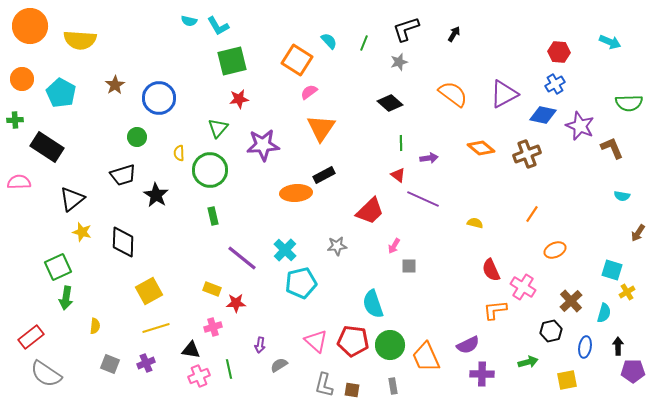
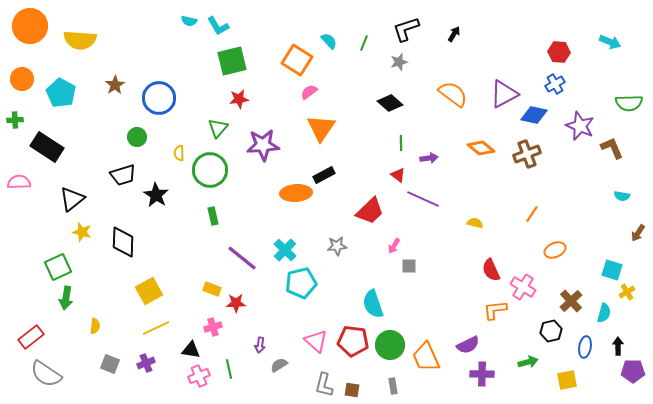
blue diamond at (543, 115): moved 9 px left
yellow line at (156, 328): rotated 8 degrees counterclockwise
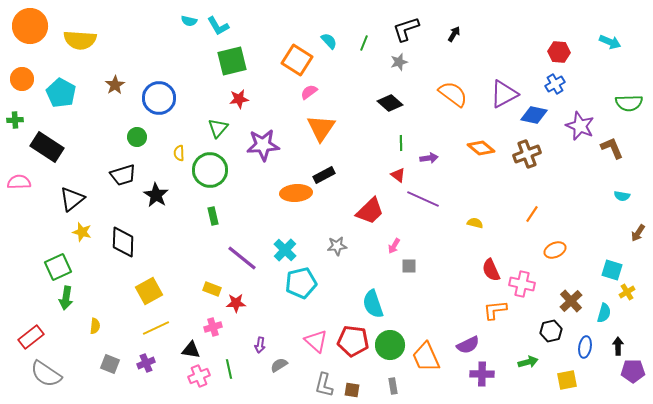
pink cross at (523, 287): moved 1 px left, 3 px up; rotated 20 degrees counterclockwise
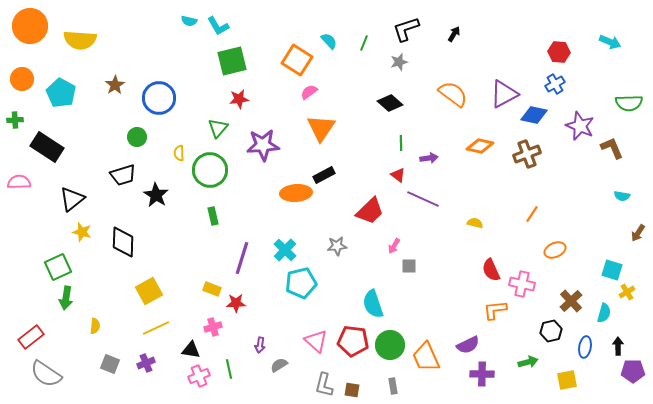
orange diamond at (481, 148): moved 1 px left, 2 px up; rotated 28 degrees counterclockwise
purple line at (242, 258): rotated 68 degrees clockwise
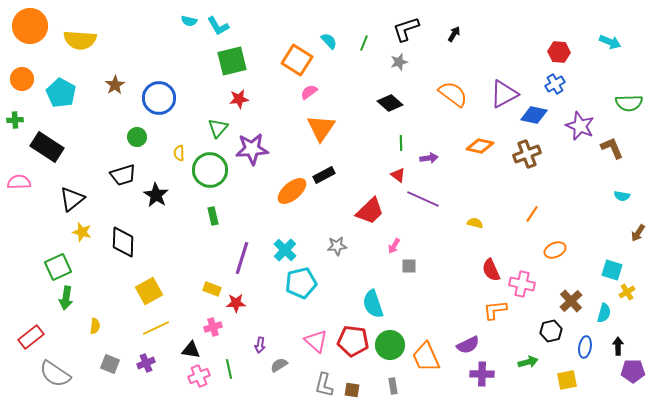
purple star at (263, 145): moved 11 px left, 4 px down
orange ellipse at (296, 193): moved 4 px left, 2 px up; rotated 36 degrees counterclockwise
gray semicircle at (46, 374): moved 9 px right
